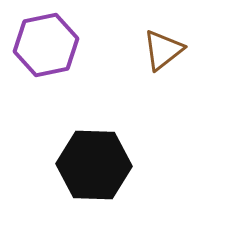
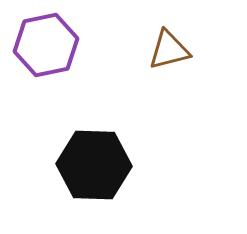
brown triangle: moved 6 px right; rotated 24 degrees clockwise
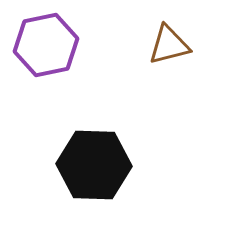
brown triangle: moved 5 px up
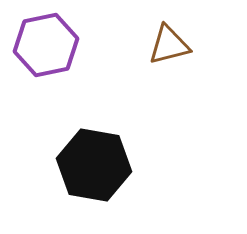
black hexagon: rotated 8 degrees clockwise
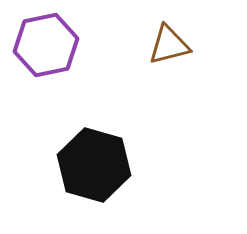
black hexagon: rotated 6 degrees clockwise
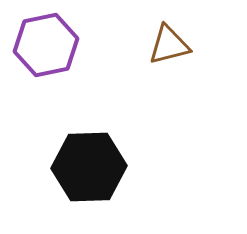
black hexagon: moved 5 px left, 2 px down; rotated 18 degrees counterclockwise
